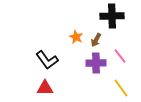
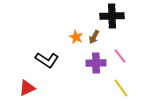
brown arrow: moved 2 px left, 3 px up
black L-shape: rotated 20 degrees counterclockwise
red triangle: moved 18 px left; rotated 24 degrees counterclockwise
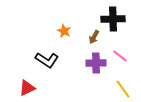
black cross: moved 1 px right, 3 px down
orange star: moved 12 px left, 6 px up
pink line: rotated 14 degrees counterclockwise
yellow line: moved 2 px right, 1 px down
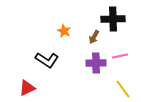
pink line: rotated 49 degrees counterclockwise
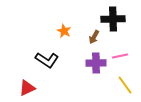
yellow line: moved 2 px right, 4 px up
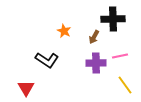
red triangle: moved 1 px left; rotated 36 degrees counterclockwise
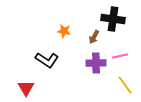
black cross: rotated 10 degrees clockwise
orange star: rotated 16 degrees counterclockwise
